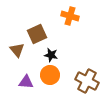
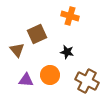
black star: moved 16 px right, 3 px up
purple triangle: moved 2 px up
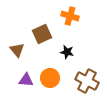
brown square: moved 5 px right
orange circle: moved 3 px down
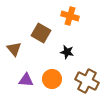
brown square: moved 1 px left, 1 px up; rotated 36 degrees counterclockwise
brown triangle: moved 3 px left, 1 px up
orange circle: moved 2 px right, 1 px down
